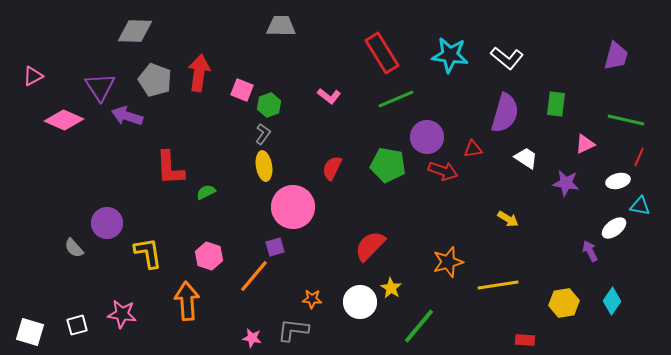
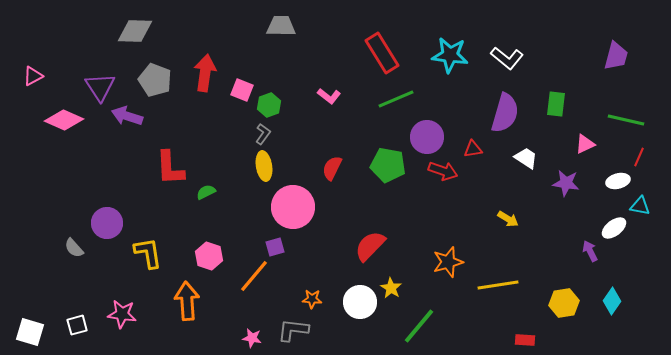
red arrow at (199, 73): moved 6 px right
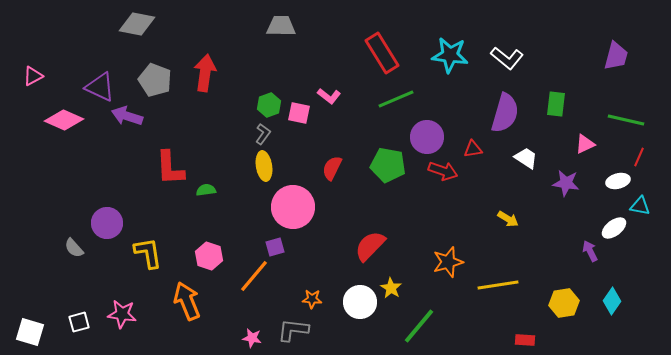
gray diamond at (135, 31): moved 2 px right, 7 px up; rotated 9 degrees clockwise
purple triangle at (100, 87): rotated 32 degrees counterclockwise
pink square at (242, 90): moved 57 px right, 23 px down; rotated 10 degrees counterclockwise
green semicircle at (206, 192): moved 2 px up; rotated 18 degrees clockwise
orange arrow at (187, 301): rotated 18 degrees counterclockwise
white square at (77, 325): moved 2 px right, 3 px up
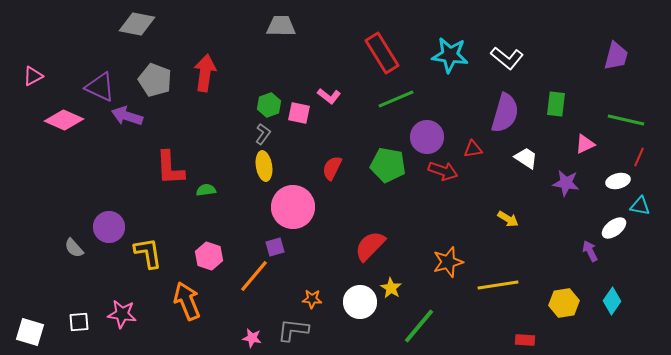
purple circle at (107, 223): moved 2 px right, 4 px down
white square at (79, 322): rotated 10 degrees clockwise
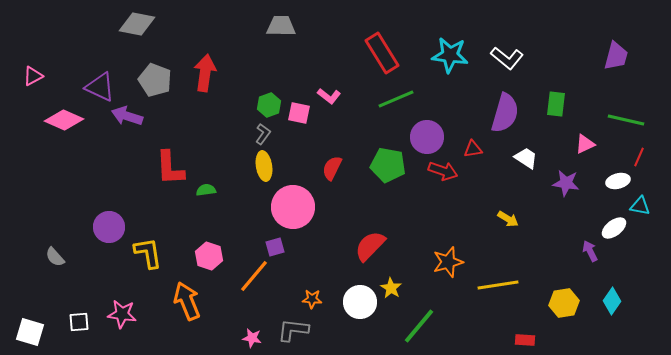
gray semicircle at (74, 248): moved 19 px left, 9 px down
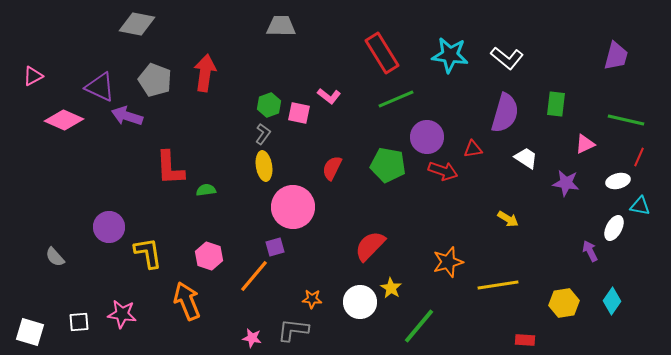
white ellipse at (614, 228): rotated 25 degrees counterclockwise
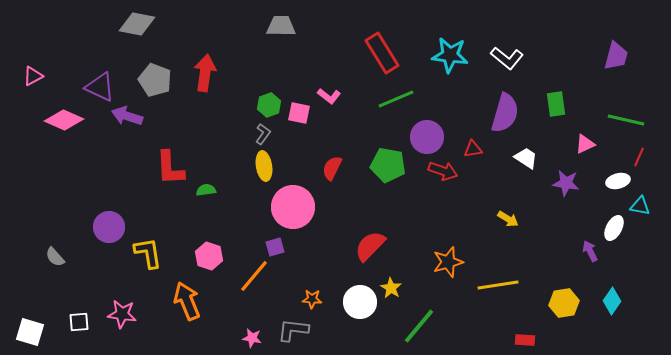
green rectangle at (556, 104): rotated 15 degrees counterclockwise
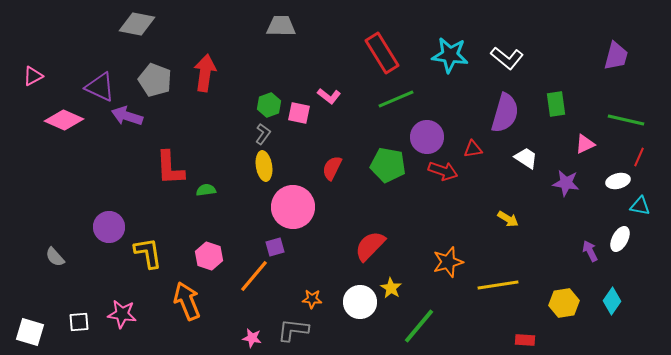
white ellipse at (614, 228): moved 6 px right, 11 px down
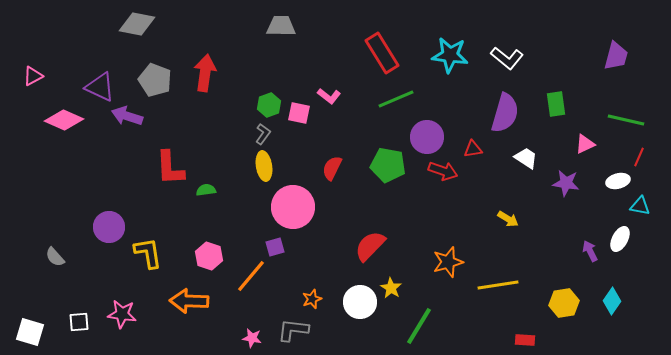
orange line at (254, 276): moved 3 px left
orange star at (312, 299): rotated 24 degrees counterclockwise
orange arrow at (187, 301): moved 2 px right; rotated 66 degrees counterclockwise
green line at (419, 326): rotated 9 degrees counterclockwise
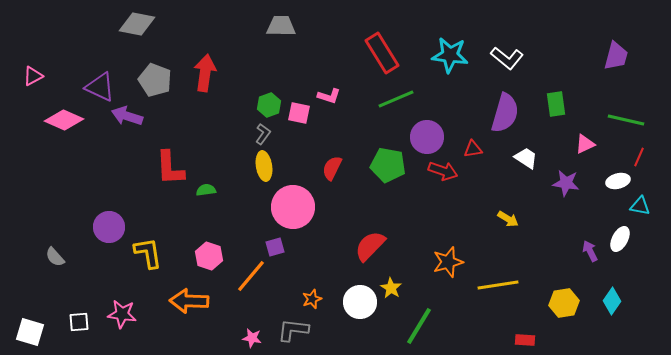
pink L-shape at (329, 96): rotated 20 degrees counterclockwise
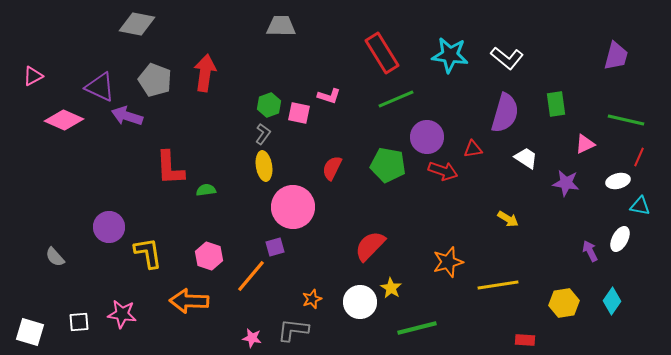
green line at (419, 326): moved 2 px left, 2 px down; rotated 45 degrees clockwise
